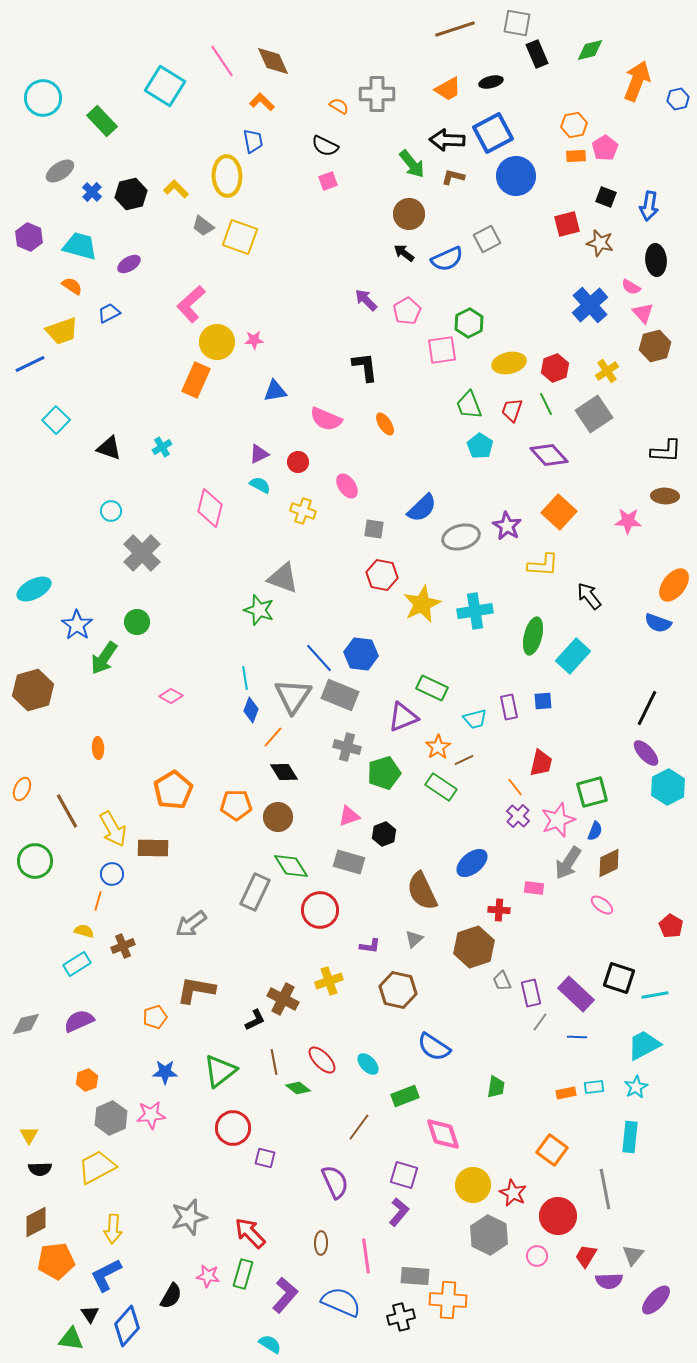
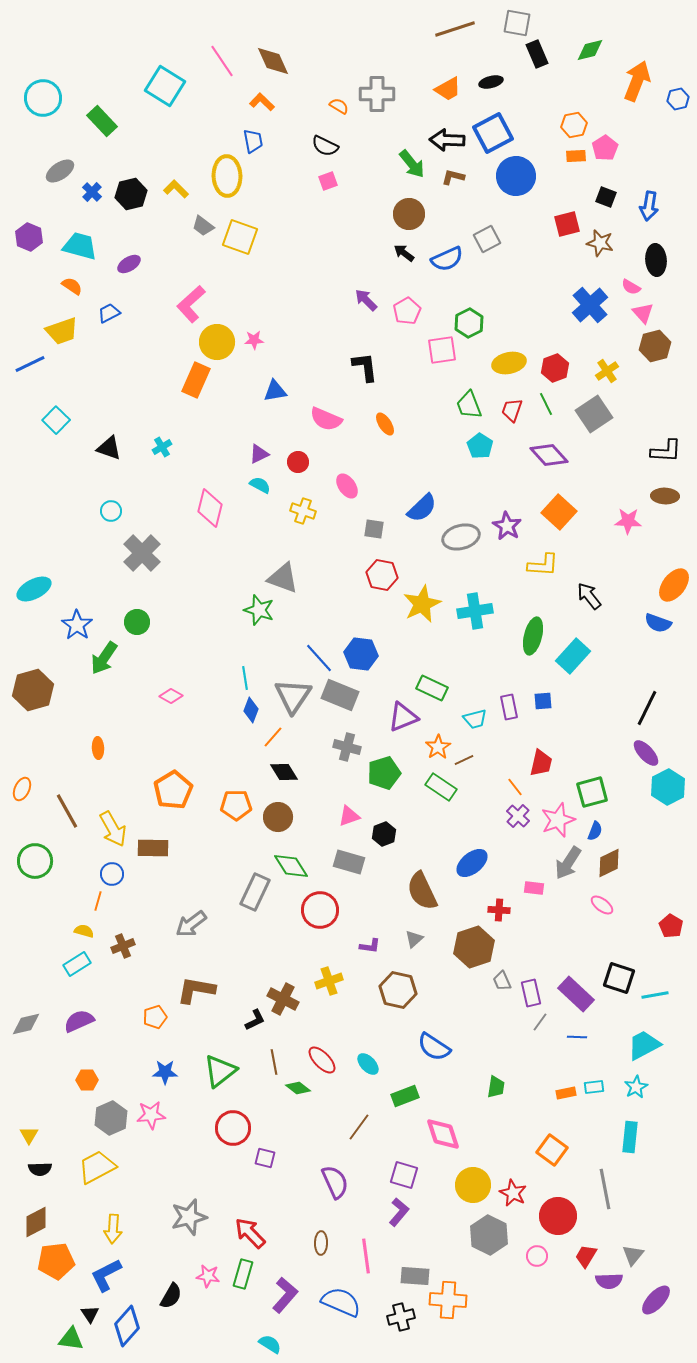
orange hexagon at (87, 1080): rotated 20 degrees clockwise
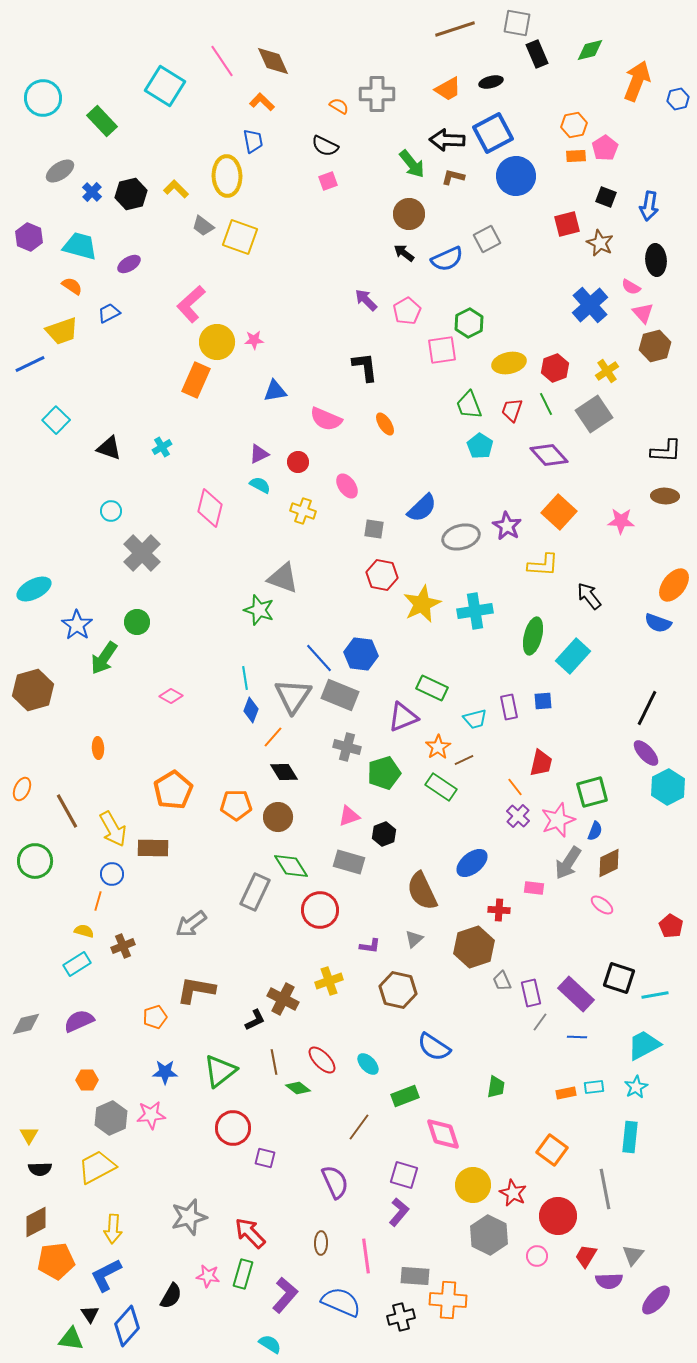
brown star at (600, 243): rotated 12 degrees clockwise
pink star at (628, 521): moved 7 px left
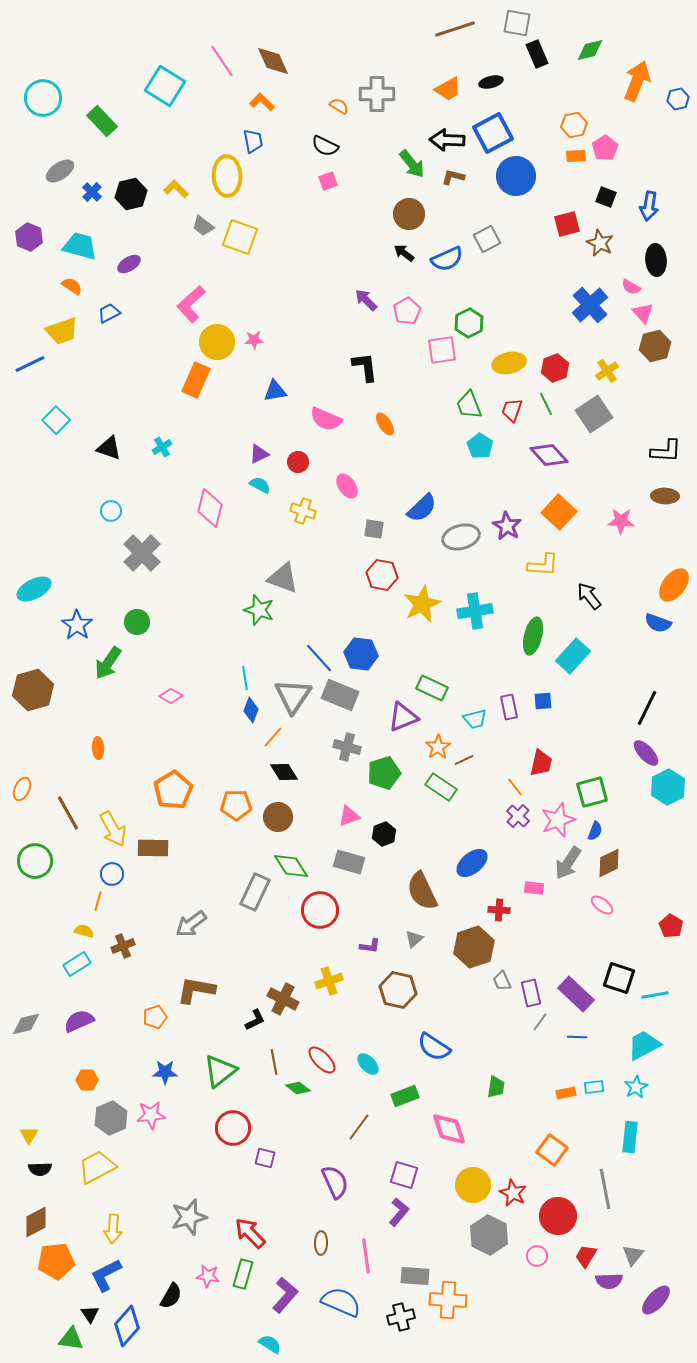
green arrow at (104, 658): moved 4 px right, 5 px down
brown line at (67, 811): moved 1 px right, 2 px down
pink diamond at (443, 1134): moved 6 px right, 5 px up
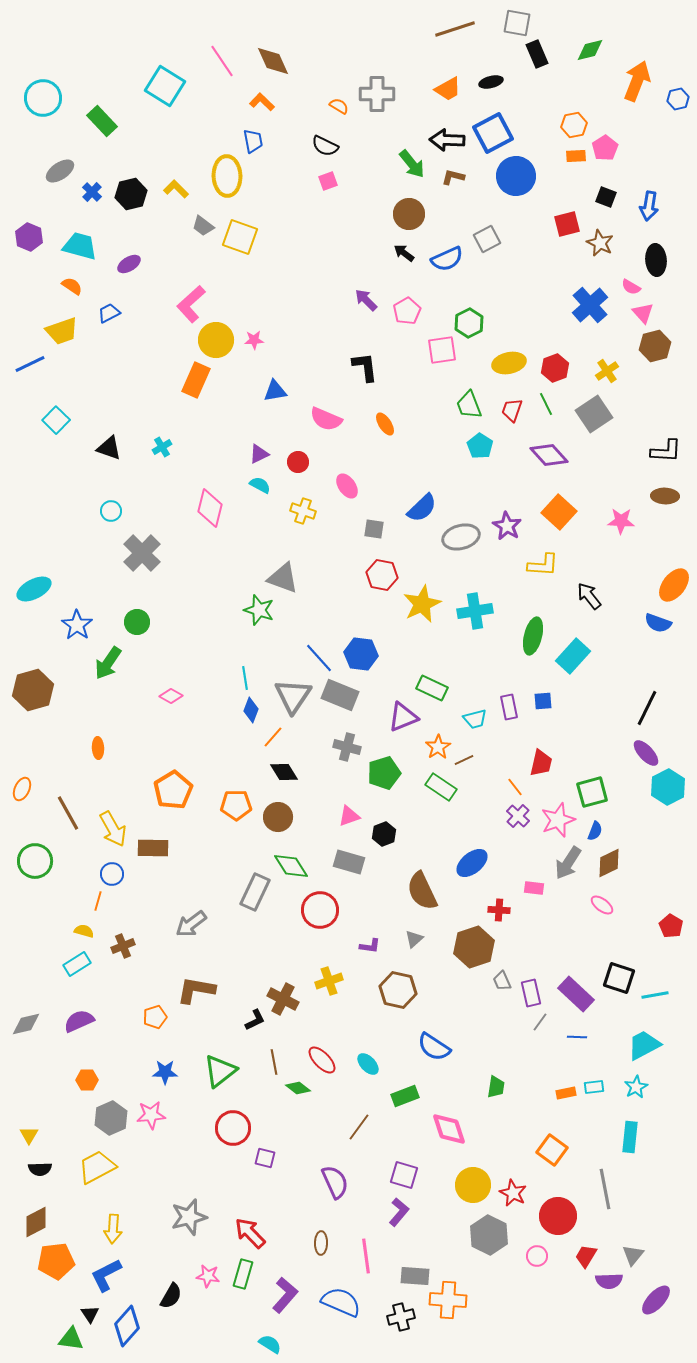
yellow circle at (217, 342): moved 1 px left, 2 px up
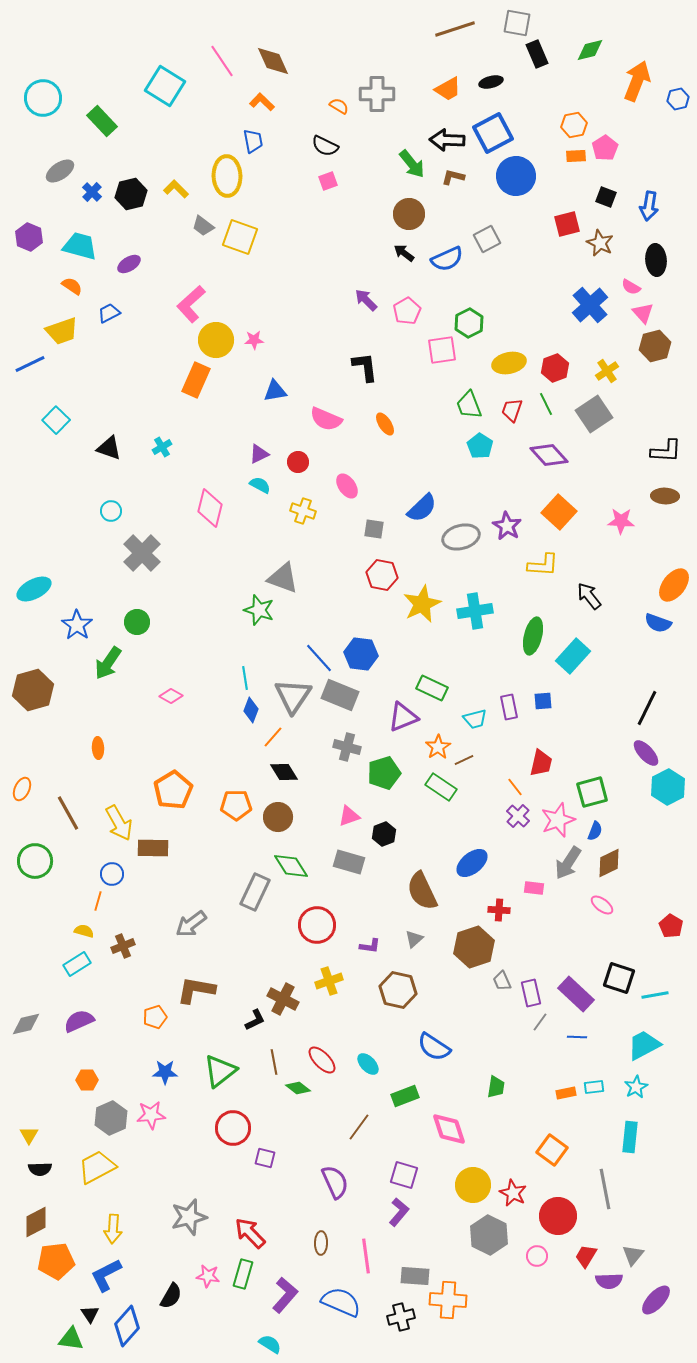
yellow arrow at (113, 829): moved 6 px right, 6 px up
red circle at (320, 910): moved 3 px left, 15 px down
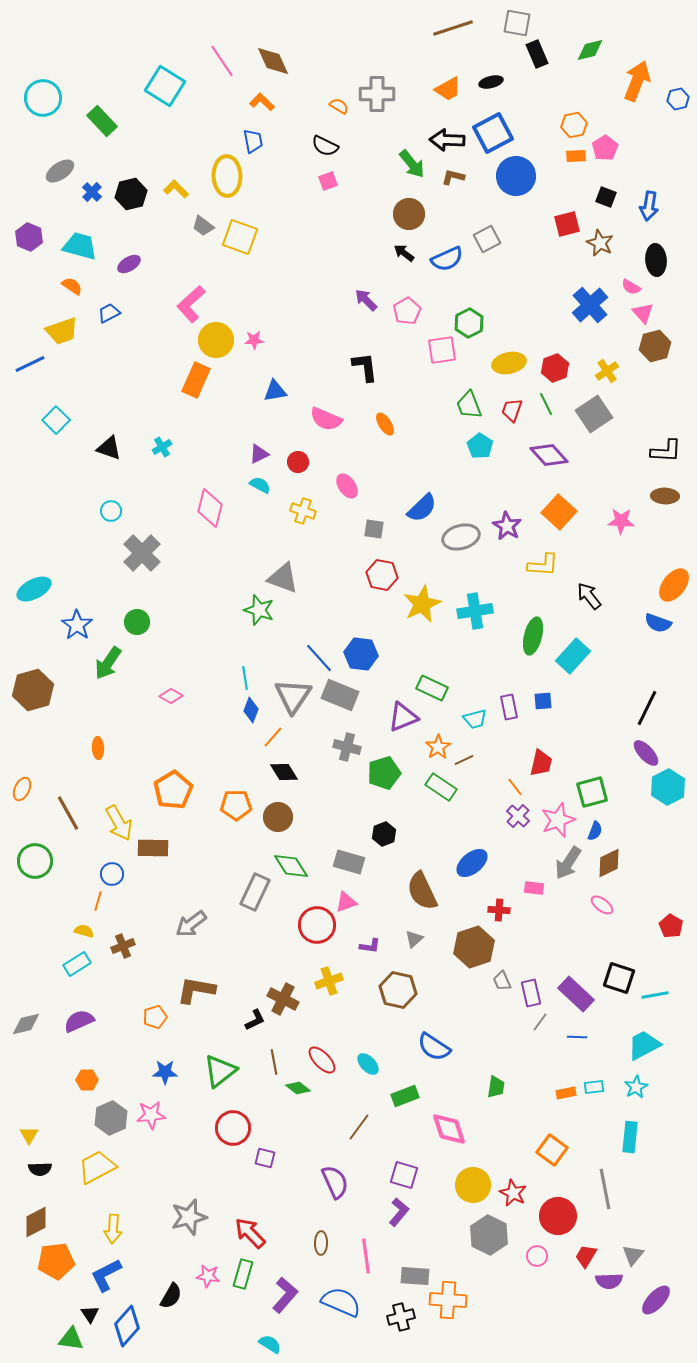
brown line at (455, 29): moved 2 px left, 1 px up
pink triangle at (349, 816): moved 3 px left, 86 px down
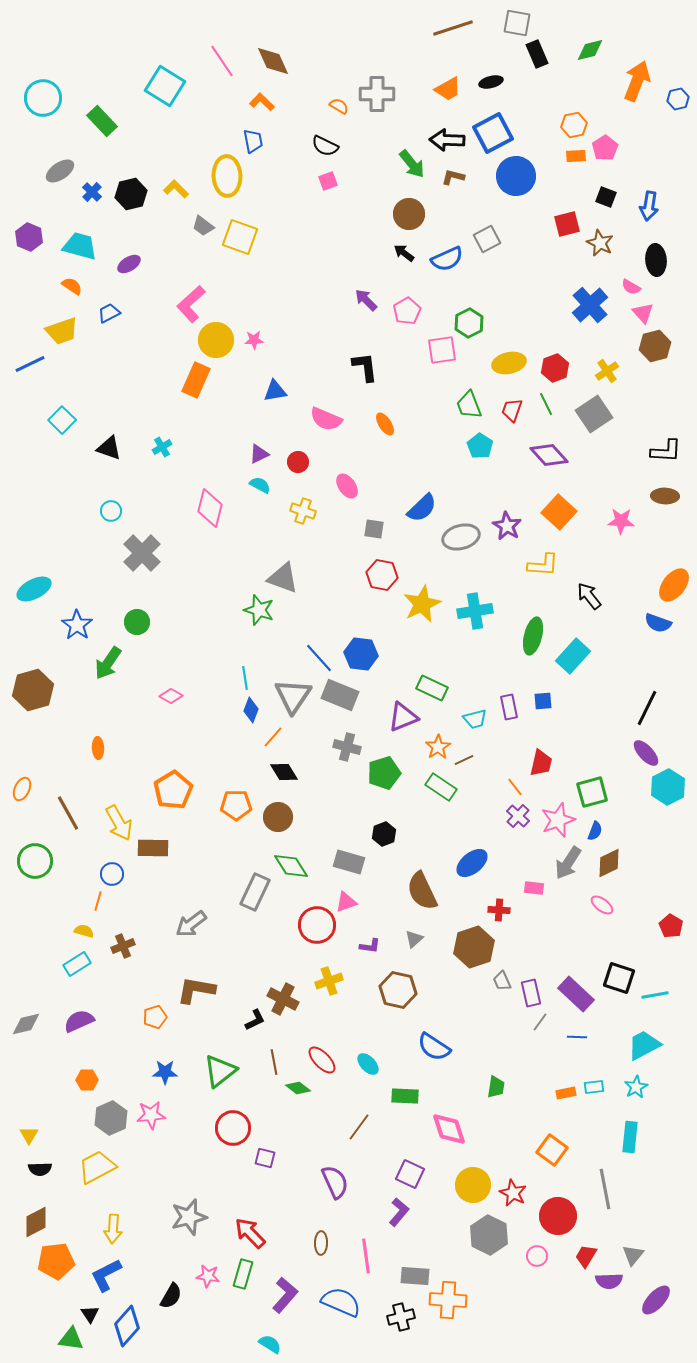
cyan square at (56, 420): moved 6 px right
green rectangle at (405, 1096): rotated 24 degrees clockwise
purple square at (404, 1175): moved 6 px right, 1 px up; rotated 8 degrees clockwise
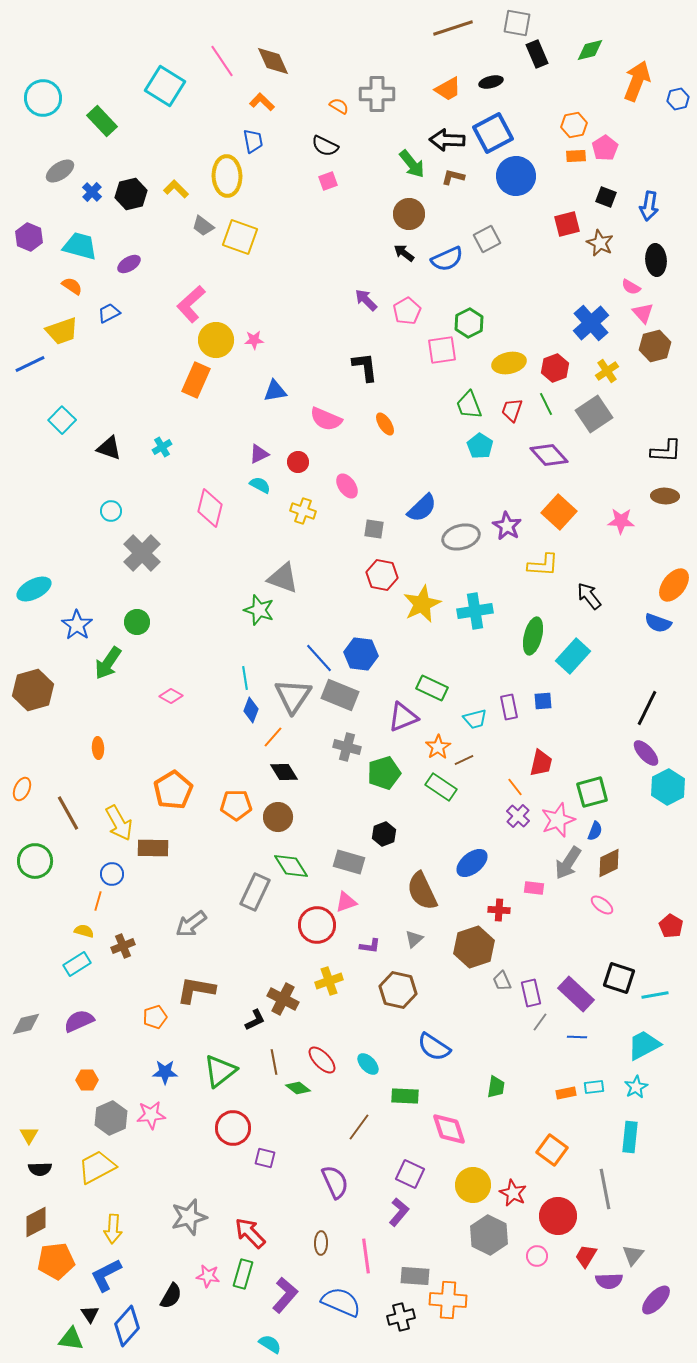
blue cross at (590, 305): moved 1 px right, 18 px down
